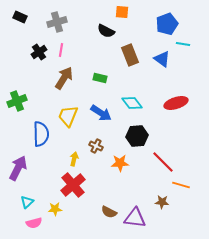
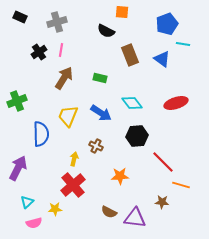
orange star: moved 13 px down
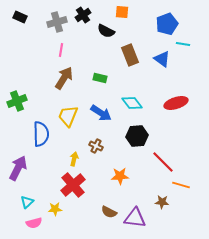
black cross: moved 44 px right, 37 px up
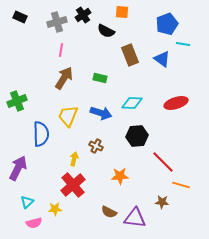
cyan diamond: rotated 50 degrees counterclockwise
blue arrow: rotated 15 degrees counterclockwise
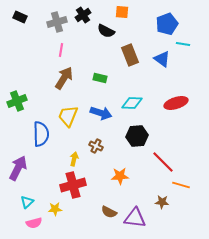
red cross: rotated 25 degrees clockwise
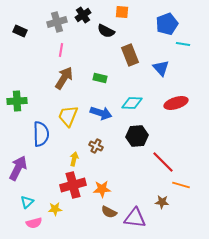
black rectangle: moved 14 px down
blue triangle: moved 1 px left, 9 px down; rotated 12 degrees clockwise
green cross: rotated 18 degrees clockwise
orange star: moved 18 px left, 13 px down
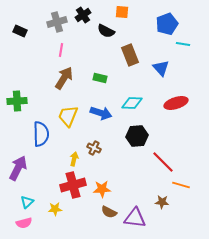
brown cross: moved 2 px left, 2 px down
pink semicircle: moved 10 px left
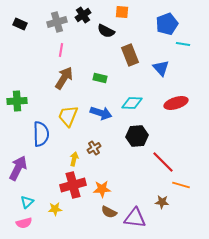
black rectangle: moved 7 px up
brown cross: rotated 32 degrees clockwise
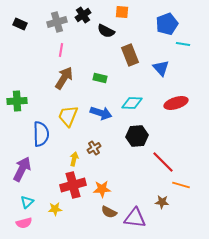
purple arrow: moved 4 px right, 1 px down
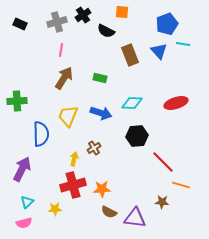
blue triangle: moved 2 px left, 17 px up
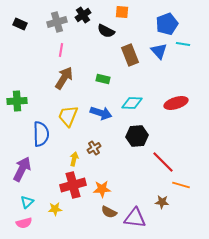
green rectangle: moved 3 px right, 1 px down
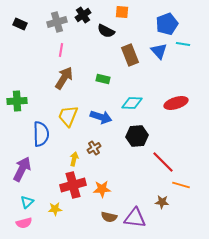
blue arrow: moved 4 px down
brown semicircle: moved 5 px down; rotated 14 degrees counterclockwise
